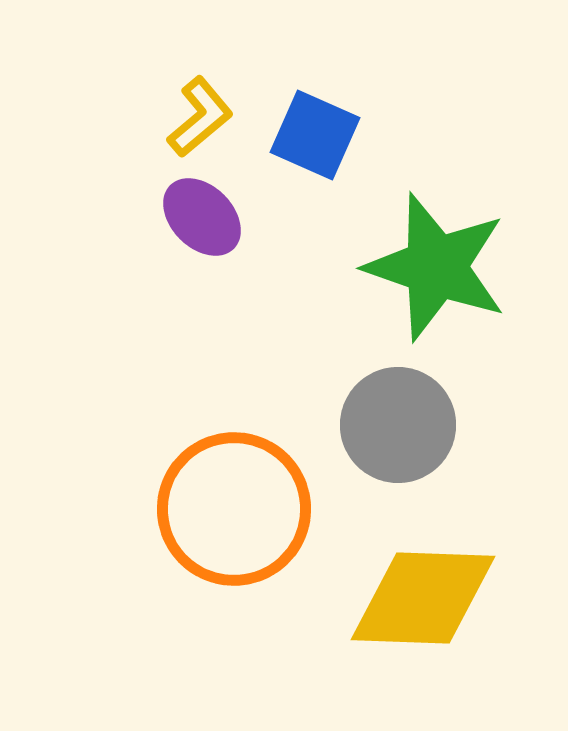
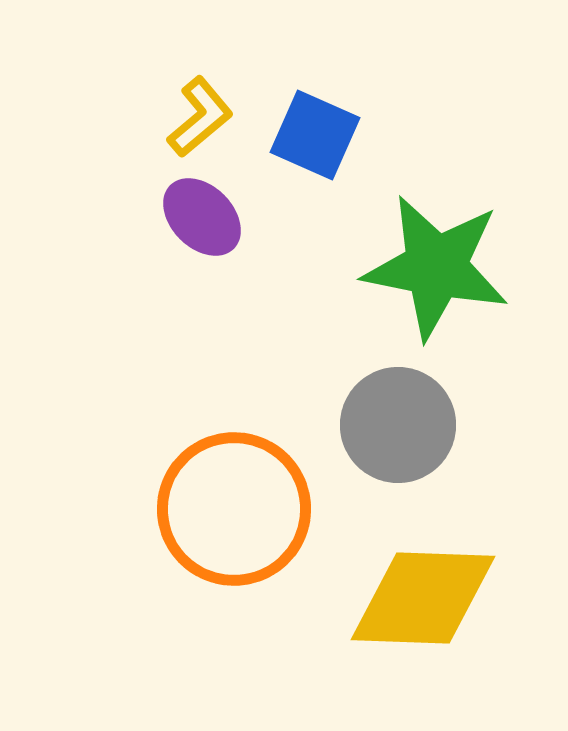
green star: rotated 8 degrees counterclockwise
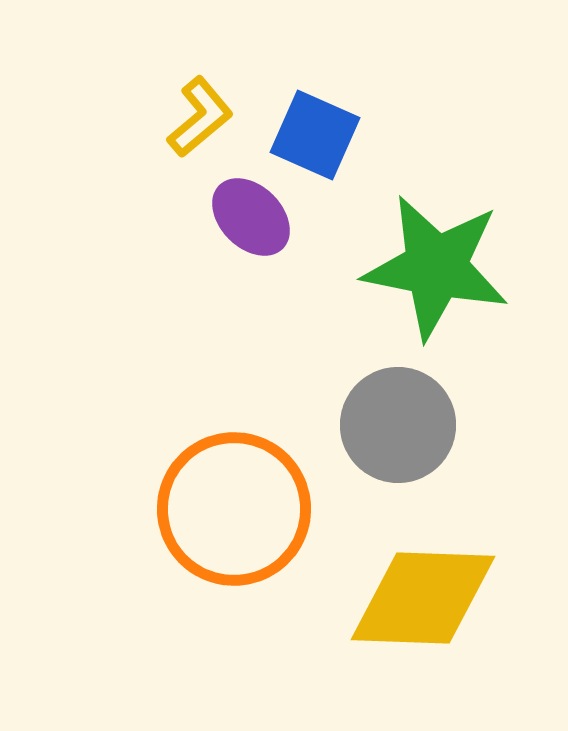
purple ellipse: moved 49 px right
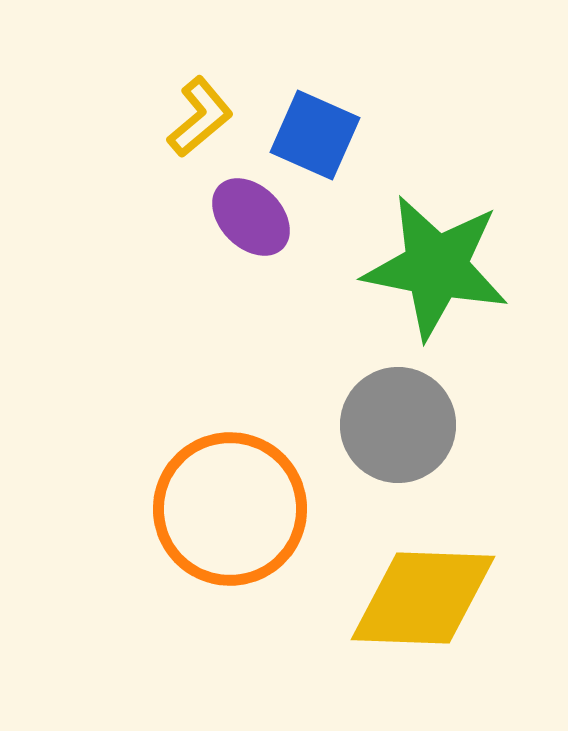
orange circle: moved 4 px left
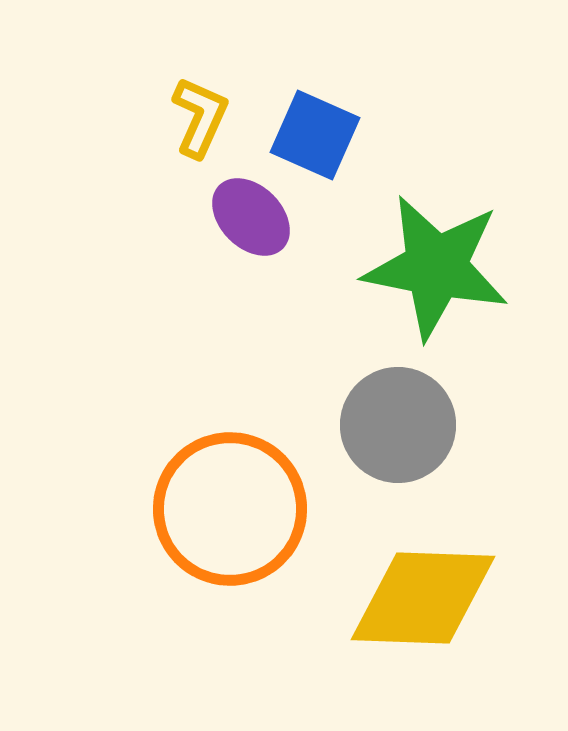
yellow L-shape: rotated 26 degrees counterclockwise
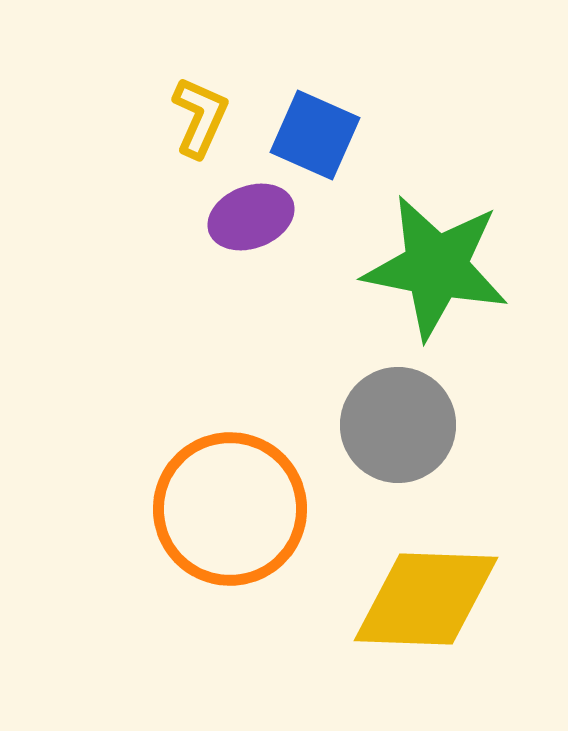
purple ellipse: rotated 66 degrees counterclockwise
yellow diamond: moved 3 px right, 1 px down
